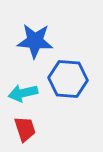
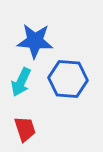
cyan arrow: moved 2 px left, 11 px up; rotated 52 degrees counterclockwise
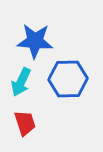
blue hexagon: rotated 6 degrees counterclockwise
red trapezoid: moved 6 px up
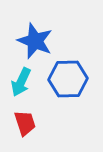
blue star: rotated 18 degrees clockwise
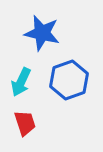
blue star: moved 7 px right, 8 px up; rotated 9 degrees counterclockwise
blue hexagon: moved 1 px right, 1 px down; rotated 18 degrees counterclockwise
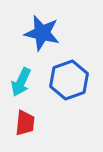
red trapezoid: rotated 24 degrees clockwise
